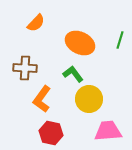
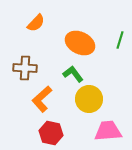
orange L-shape: rotated 12 degrees clockwise
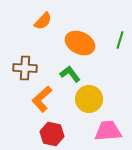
orange semicircle: moved 7 px right, 2 px up
green L-shape: moved 3 px left
red hexagon: moved 1 px right, 1 px down
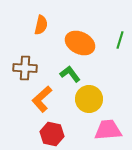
orange semicircle: moved 2 px left, 4 px down; rotated 30 degrees counterclockwise
pink trapezoid: moved 1 px up
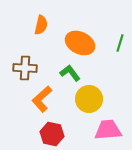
green line: moved 3 px down
green L-shape: moved 1 px up
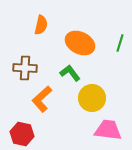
yellow circle: moved 3 px right, 1 px up
pink trapezoid: rotated 12 degrees clockwise
red hexagon: moved 30 px left
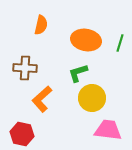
orange ellipse: moved 6 px right, 3 px up; rotated 16 degrees counterclockwise
green L-shape: moved 8 px right; rotated 70 degrees counterclockwise
